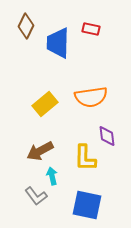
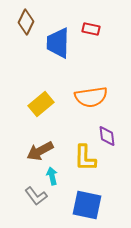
brown diamond: moved 4 px up
yellow rectangle: moved 4 px left
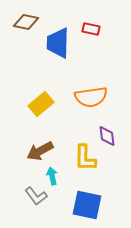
brown diamond: rotated 75 degrees clockwise
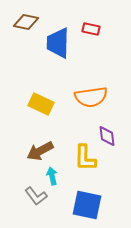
yellow rectangle: rotated 65 degrees clockwise
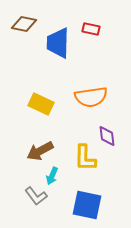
brown diamond: moved 2 px left, 2 px down
cyan arrow: rotated 144 degrees counterclockwise
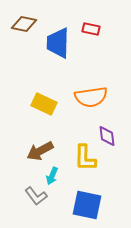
yellow rectangle: moved 3 px right
